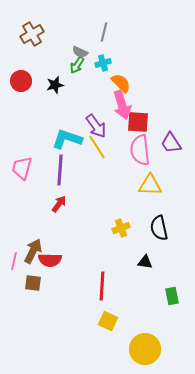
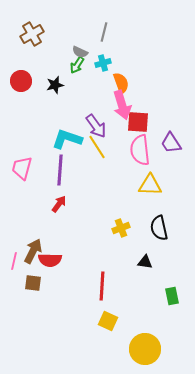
orange semicircle: rotated 25 degrees clockwise
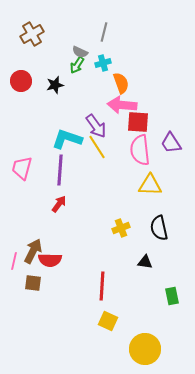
pink arrow: rotated 112 degrees clockwise
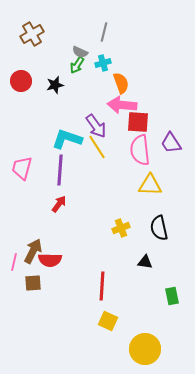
pink line: moved 1 px down
brown square: rotated 12 degrees counterclockwise
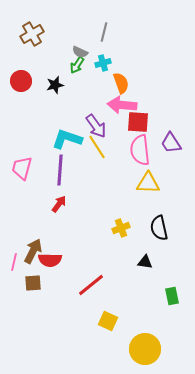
yellow triangle: moved 2 px left, 2 px up
red line: moved 11 px left, 1 px up; rotated 48 degrees clockwise
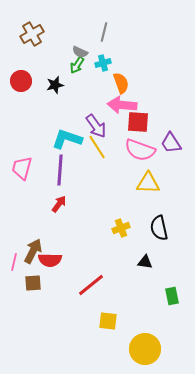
pink semicircle: rotated 64 degrees counterclockwise
yellow square: rotated 18 degrees counterclockwise
